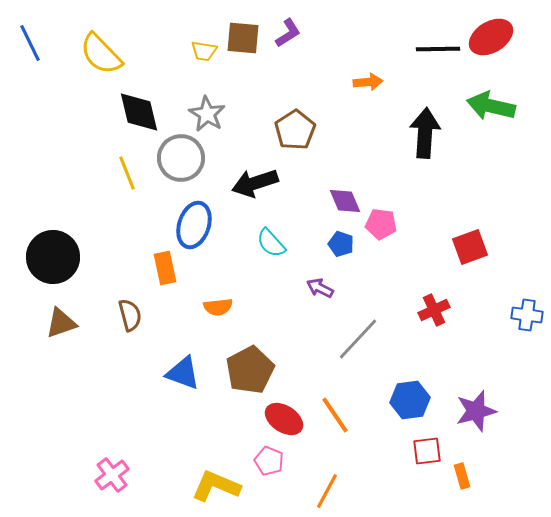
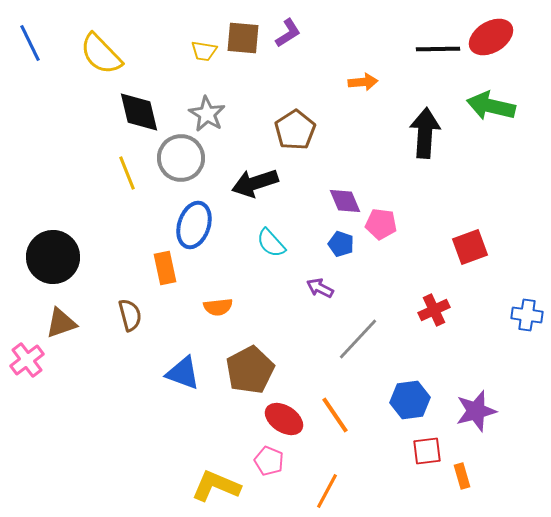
orange arrow at (368, 82): moved 5 px left
pink cross at (112, 475): moved 85 px left, 115 px up
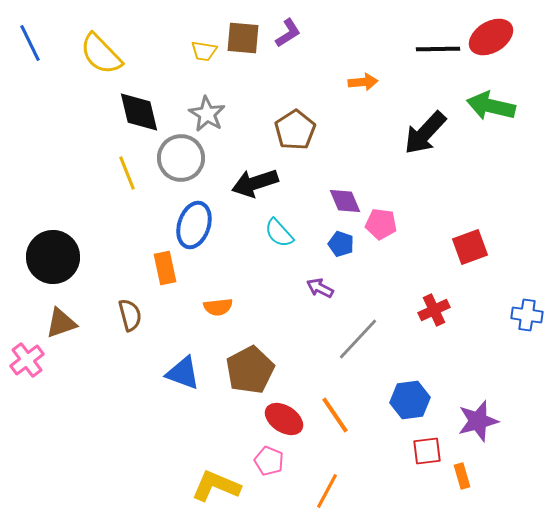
black arrow at (425, 133): rotated 141 degrees counterclockwise
cyan semicircle at (271, 243): moved 8 px right, 10 px up
purple star at (476, 411): moved 2 px right, 10 px down
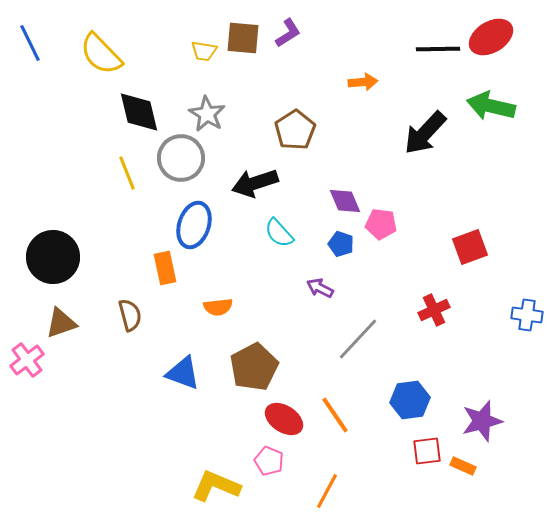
brown pentagon at (250, 370): moved 4 px right, 3 px up
purple star at (478, 421): moved 4 px right
orange rectangle at (462, 476): moved 1 px right, 10 px up; rotated 50 degrees counterclockwise
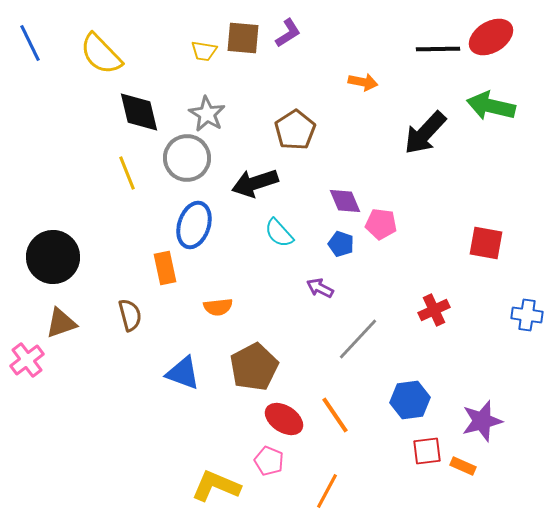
orange arrow at (363, 82): rotated 16 degrees clockwise
gray circle at (181, 158): moved 6 px right
red square at (470, 247): moved 16 px right, 4 px up; rotated 30 degrees clockwise
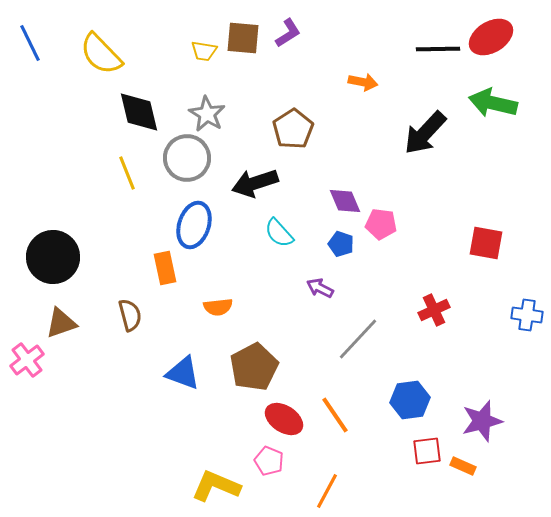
green arrow at (491, 106): moved 2 px right, 3 px up
brown pentagon at (295, 130): moved 2 px left, 1 px up
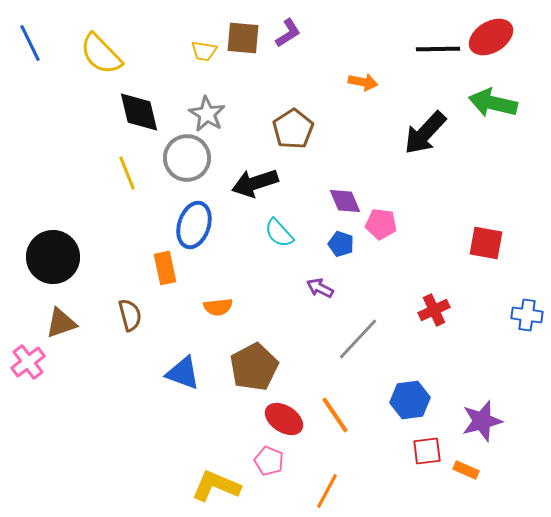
pink cross at (27, 360): moved 1 px right, 2 px down
orange rectangle at (463, 466): moved 3 px right, 4 px down
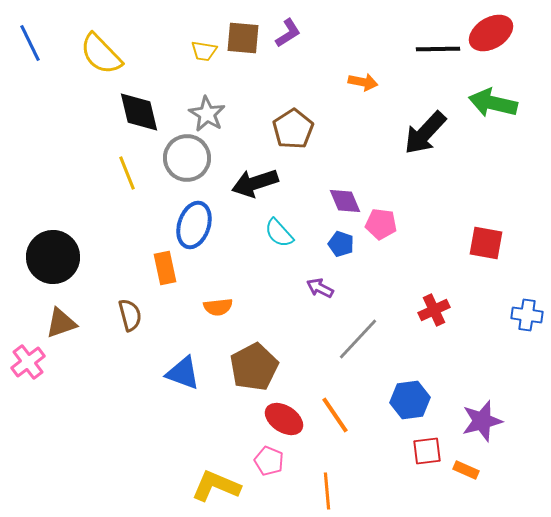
red ellipse at (491, 37): moved 4 px up
orange line at (327, 491): rotated 33 degrees counterclockwise
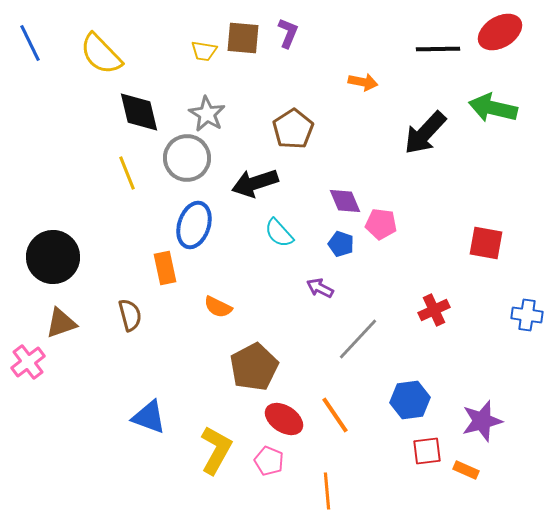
purple L-shape at (288, 33): rotated 36 degrees counterclockwise
red ellipse at (491, 33): moved 9 px right, 1 px up
green arrow at (493, 103): moved 5 px down
orange semicircle at (218, 307): rotated 32 degrees clockwise
blue triangle at (183, 373): moved 34 px left, 44 px down
yellow L-shape at (216, 486): moved 36 px up; rotated 96 degrees clockwise
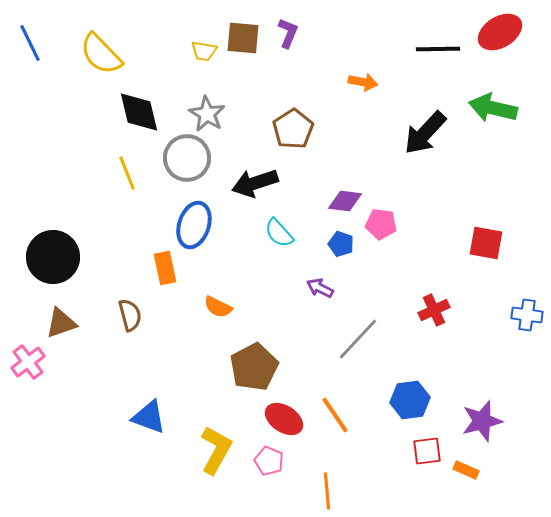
purple diamond at (345, 201): rotated 60 degrees counterclockwise
